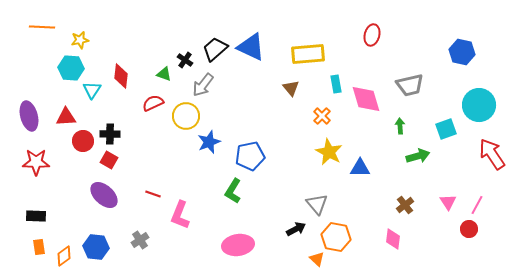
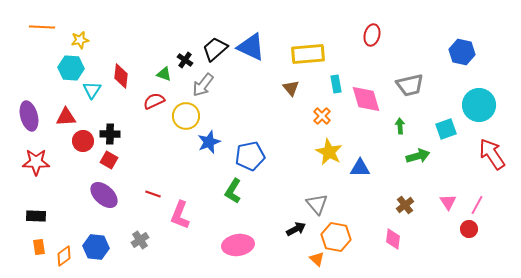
red semicircle at (153, 103): moved 1 px right, 2 px up
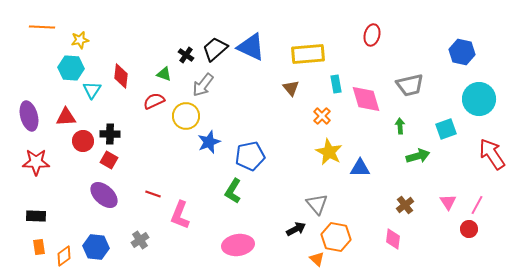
black cross at (185, 60): moved 1 px right, 5 px up
cyan circle at (479, 105): moved 6 px up
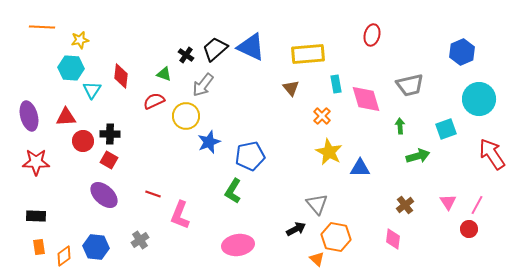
blue hexagon at (462, 52): rotated 25 degrees clockwise
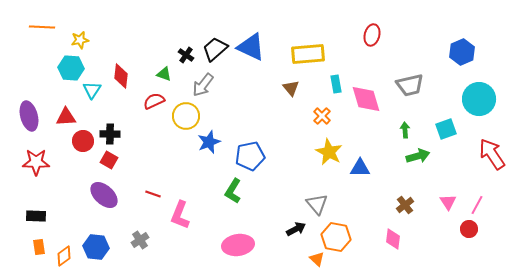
green arrow at (400, 126): moved 5 px right, 4 px down
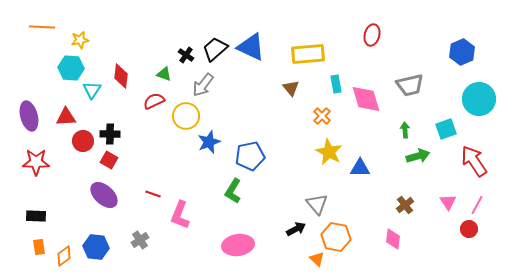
red arrow at (492, 154): moved 18 px left, 7 px down
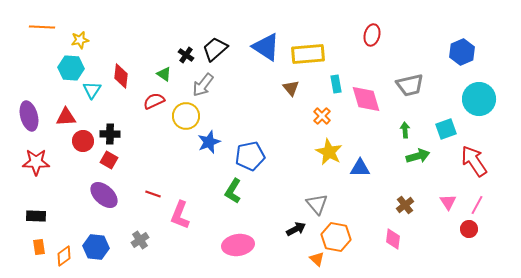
blue triangle at (251, 47): moved 15 px right; rotated 8 degrees clockwise
green triangle at (164, 74): rotated 14 degrees clockwise
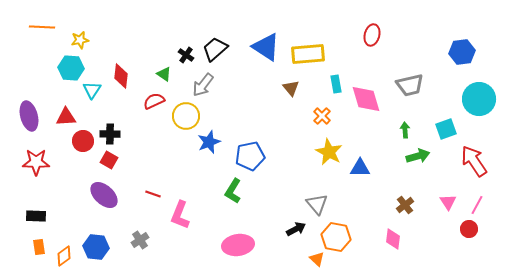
blue hexagon at (462, 52): rotated 15 degrees clockwise
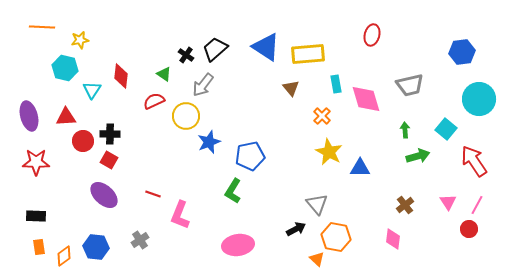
cyan hexagon at (71, 68): moved 6 px left; rotated 10 degrees clockwise
cyan square at (446, 129): rotated 30 degrees counterclockwise
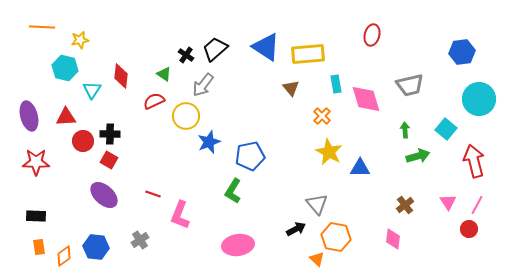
red arrow at (474, 161): rotated 20 degrees clockwise
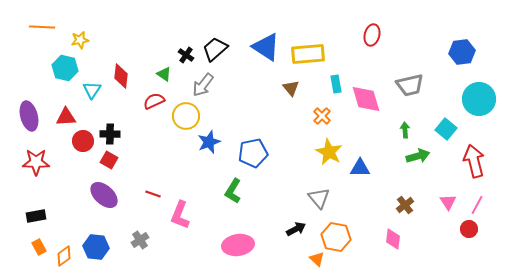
blue pentagon at (250, 156): moved 3 px right, 3 px up
gray triangle at (317, 204): moved 2 px right, 6 px up
black rectangle at (36, 216): rotated 12 degrees counterclockwise
orange rectangle at (39, 247): rotated 21 degrees counterclockwise
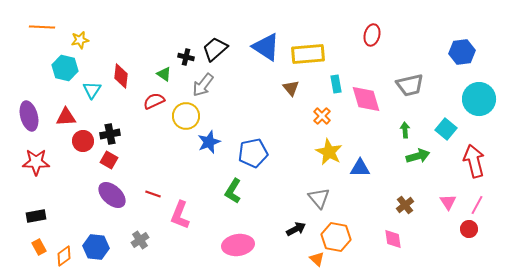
black cross at (186, 55): moved 2 px down; rotated 21 degrees counterclockwise
black cross at (110, 134): rotated 12 degrees counterclockwise
purple ellipse at (104, 195): moved 8 px right
pink diamond at (393, 239): rotated 15 degrees counterclockwise
